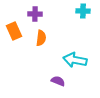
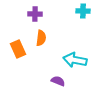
orange rectangle: moved 4 px right, 18 px down
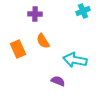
cyan cross: rotated 24 degrees counterclockwise
orange semicircle: moved 2 px right, 3 px down; rotated 140 degrees clockwise
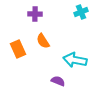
cyan cross: moved 2 px left, 1 px down
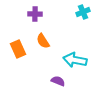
cyan cross: moved 2 px right
